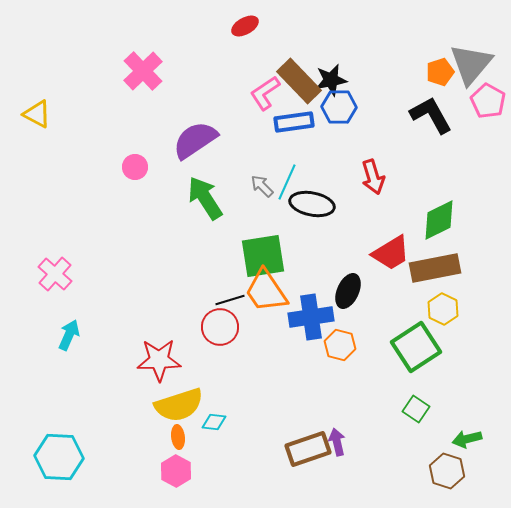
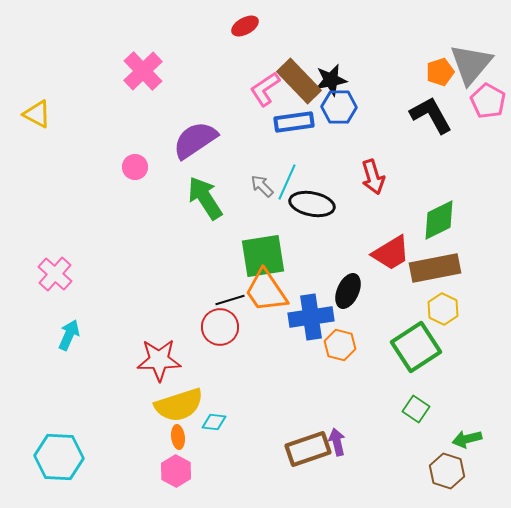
pink L-shape at (265, 93): moved 4 px up
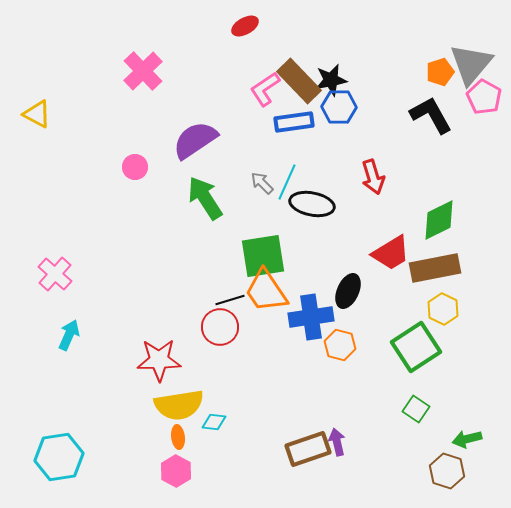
pink pentagon at (488, 101): moved 4 px left, 4 px up
gray arrow at (262, 186): moved 3 px up
yellow semicircle at (179, 405): rotated 9 degrees clockwise
cyan hexagon at (59, 457): rotated 12 degrees counterclockwise
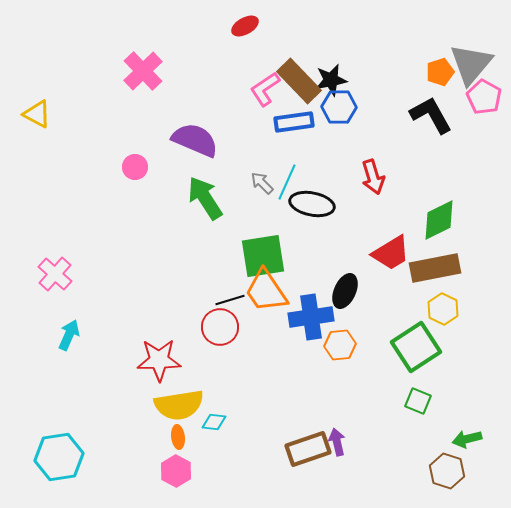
purple semicircle at (195, 140): rotated 57 degrees clockwise
black ellipse at (348, 291): moved 3 px left
orange hexagon at (340, 345): rotated 20 degrees counterclockwise
green square at (416, 409): moved 2 px right, 8 px up; rotated 12 degrees counterclockwise
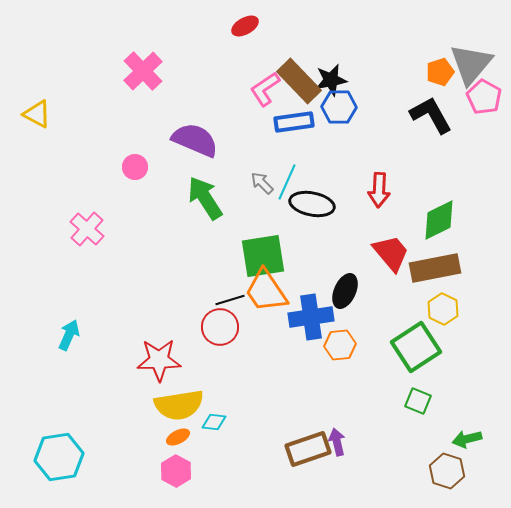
red arrow at (373, 177): moved 6 px right, 13 px down; rotated 20 degrees clockwise
red trapezoid at (391, 253): rotated 99 degrees counterclockwise
pink cross at (55, 274): moved 32 px right, 45 px up
orange ellipse at (178, 437): rotated 70 degrees clockwise
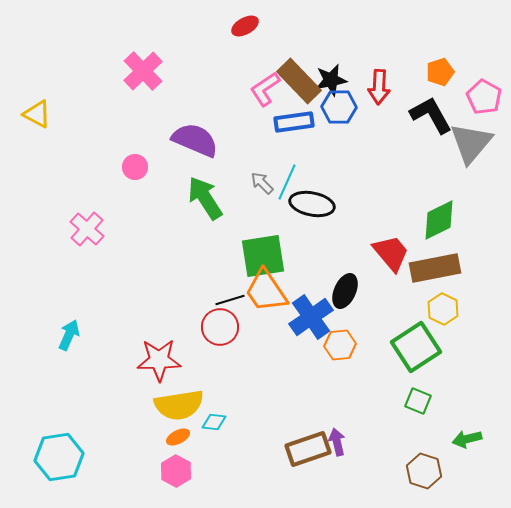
gray triangle at (471, 64): moved 79 px down
red arrow at (379, 190): moved 103 px up
blue cross at (311, 317): rotated 27 degrees counterclockwise
brown hexagon at (447, 471): moved 23 px left
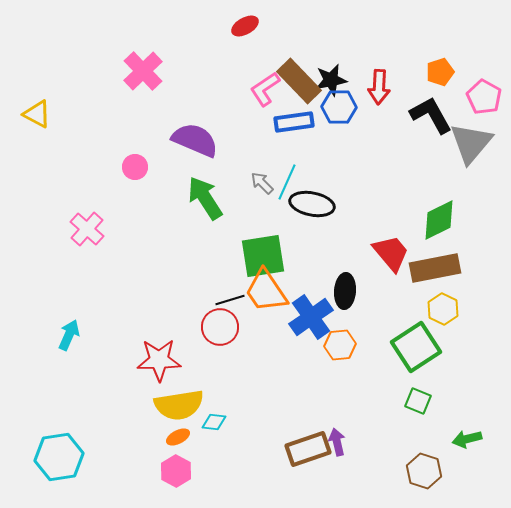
black ellipse at (345, 291): rotated 20 degrees counterclockwise
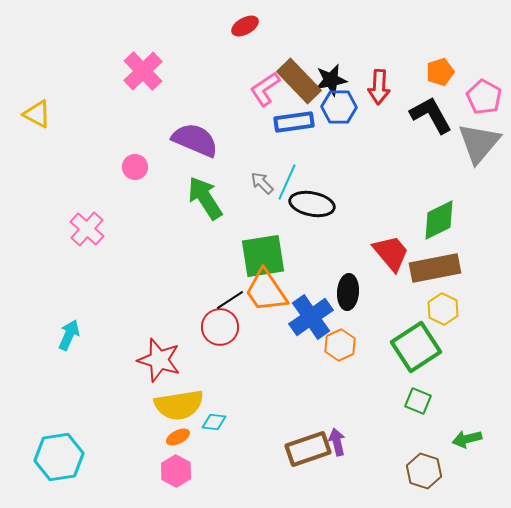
gray triangle at (471, 143): moved 8 px right
black ellipse at (345, 291): moved 3 px right, 1 px down
black line at (230, 300): rotated 16 degrees counterclockwise
orange hexagon at (340, 345): rotated 20 degrees counterclockwise
red star at (159, 360): rotated 18 degrees clockwise
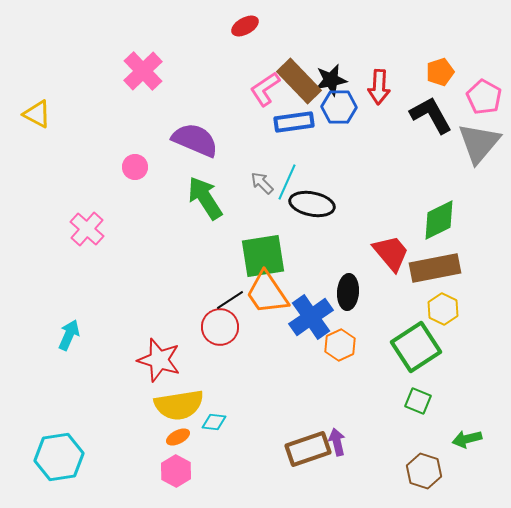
orange trapezoid at (266, 291): moved 1 px right, 2 px down
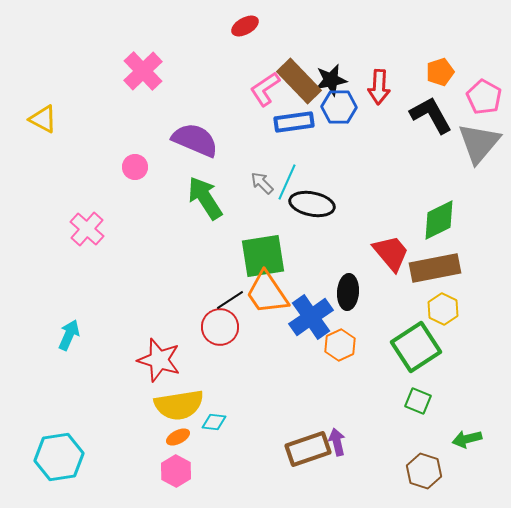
yellow triangle at (37, 114): moved 6 px right, 5 px down
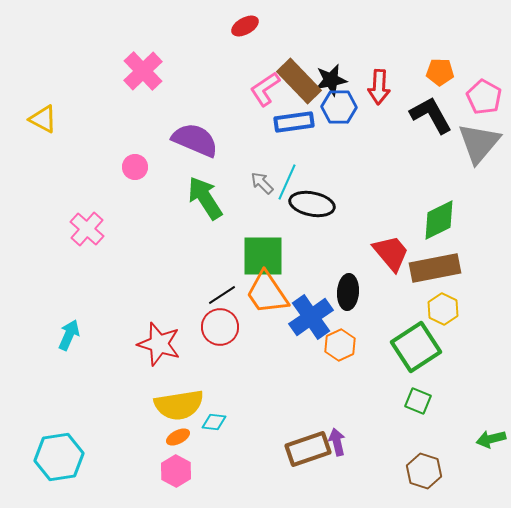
orange pentagon at (440, 72): rotated 20 degrees clockwise
green square at (263, 256): rotated 9 degrees clockwise
black line at (230, 300): moved 8 px left, 5 px up
red star at (159, 360): moved 16 px up
green arrow at (467, 439): moved 24 px right
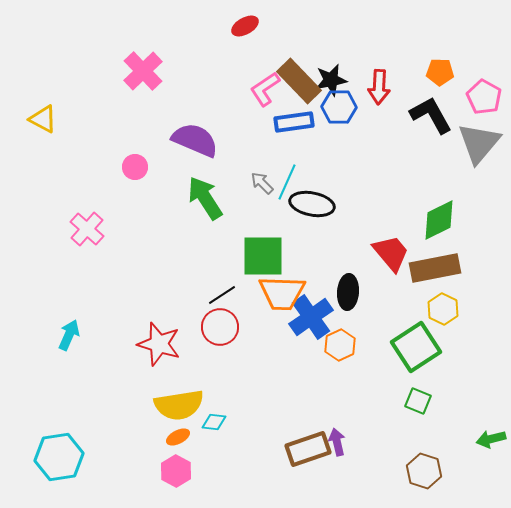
orange trapezoid at (267, 293): moved 15 px right; rotated 54 degrees counterclockwise
